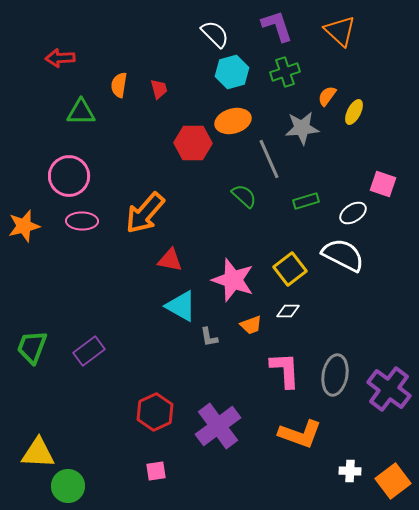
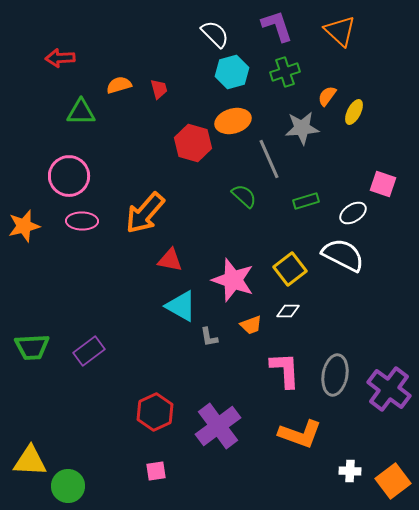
orange semicircle at (119, 85): rotated 65 degrees clockwise
red hexagon at (193, 143): rotated 15 degrees clockwise
green trapezoid at (32, 347): rotated 114 degrees counterclockwise
yellow triangle at (38, 453): moved 8 px left, 8 px down
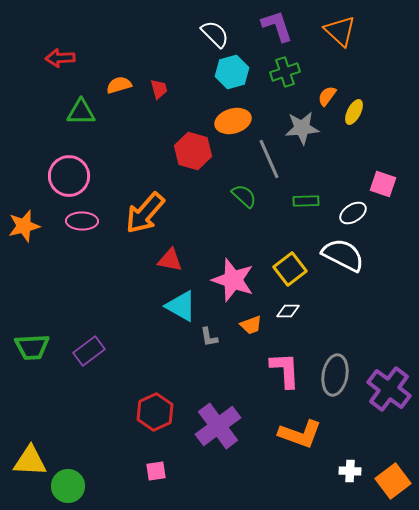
red hexagon at (193, 143): moved 8 px down
green rectangle at (306, 201): rotated 15 degrees clockwise
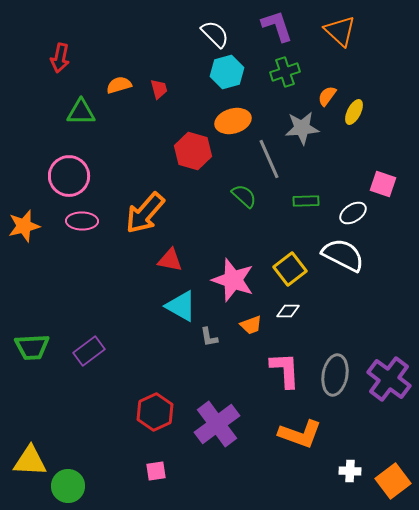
red arrow at (60, 58): rotated 76 degrees counterclockwise
cyan hexagon at (232, 72): moved 5 px left
purple cross at (389, 389): moved 10 px up
purple cross at (218, 426): moved 1 px left, 2 px up
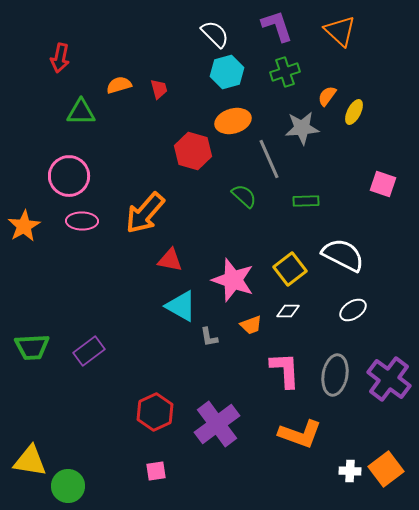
white ellipse at (353, 213): moved 97 px down
orange star at (24, 226): rotated 16 degrees counterclockwise
yellow triangle at (30, 461): rotated 6 degrees clockwise
orange square at (393, 481): moved 7 px left, 12 px up
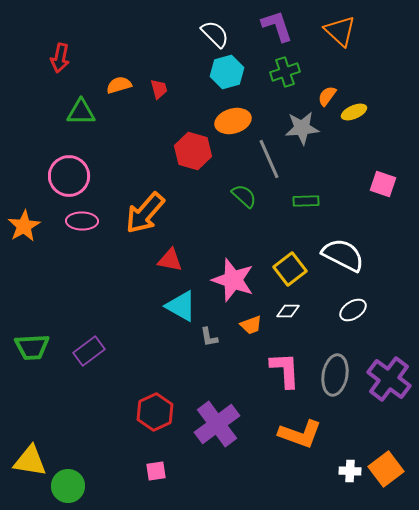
yellow ellipse at (354, 112): rotated 40 degrees clockwise
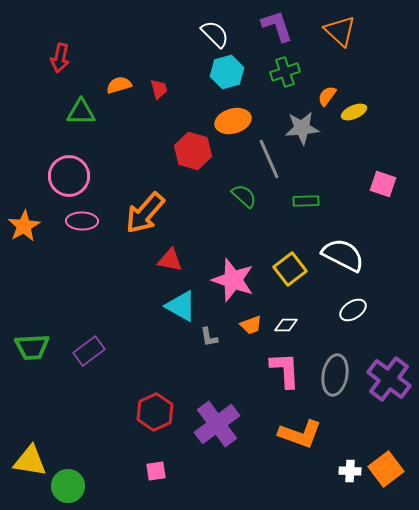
white diamond at (288, 311): moved 2 px left, 14 px down
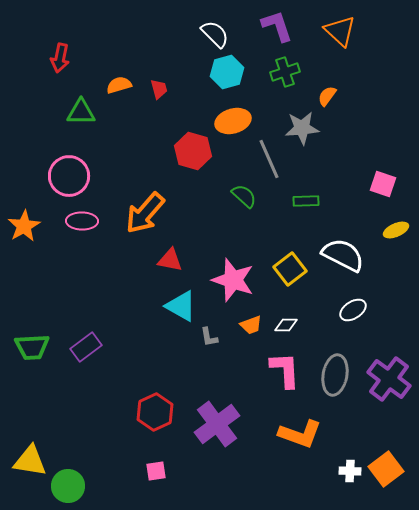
yellow ellipse at (354, 112): moved 42 px right, 118 px down
purple rectangle at (89, 351): moved 3 px left, 4 px up
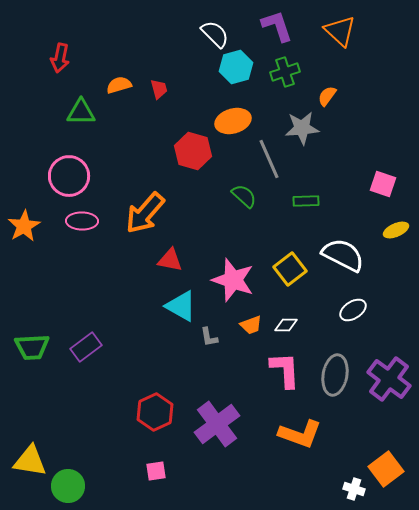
cyan hexagon at (227, 72): moved 9 px right, 5 px up
white cross at (350, 471): moved 4 px right, 18 px down; rotated 15 degrees clockwise
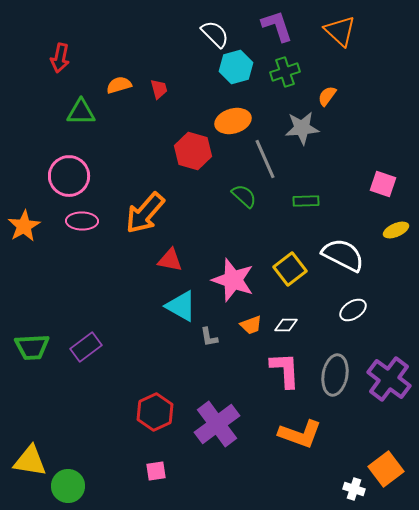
gray line at (269, 159): moved 4 px left
